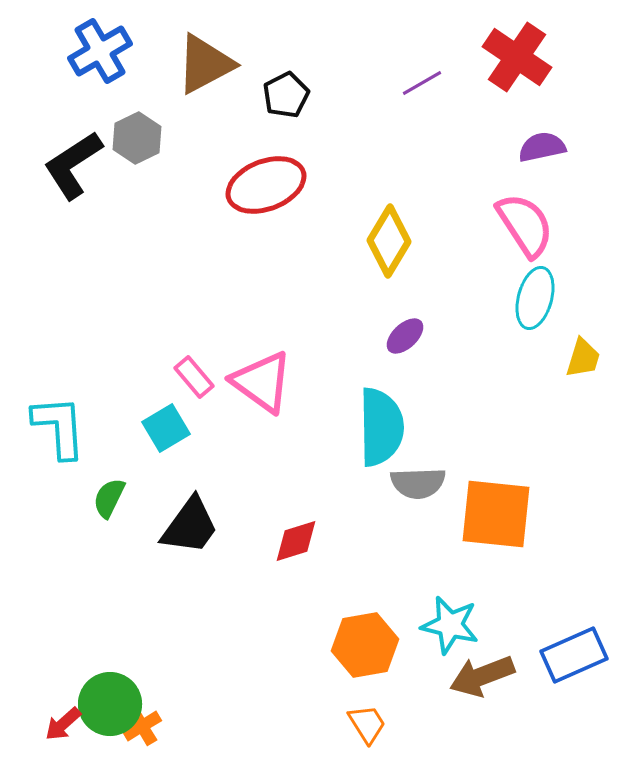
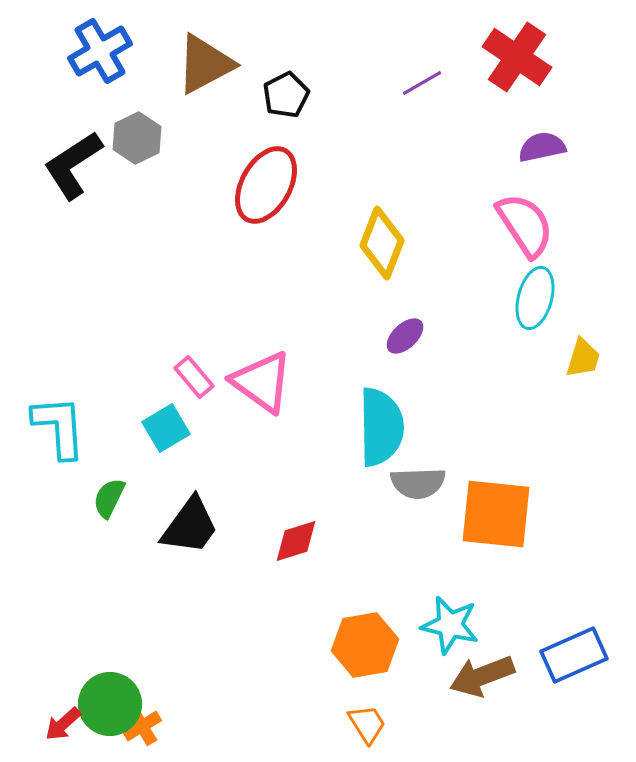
red ellipse: rotated 40 degrees counterclockwise
yellow diamond: moved 7 px left, 2 px down; rotated 10 degrees counterclockwise
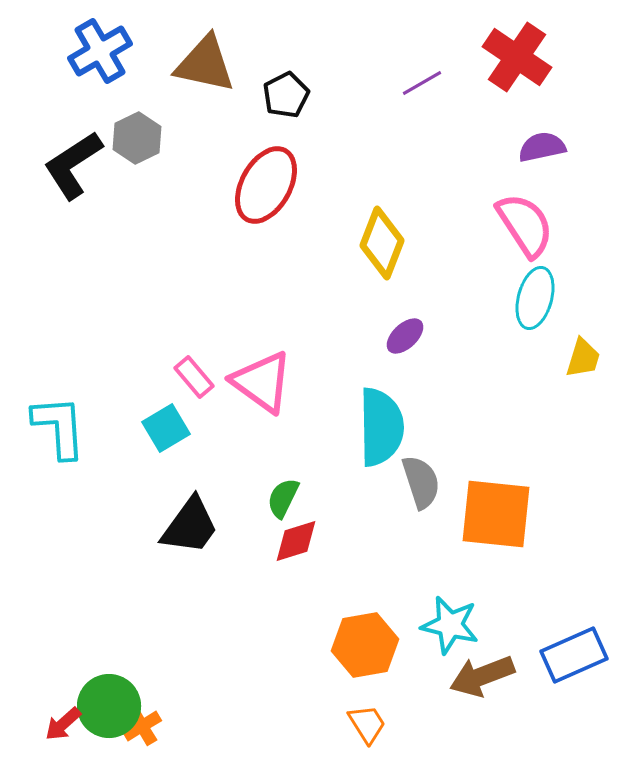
brown triangle: rotated 40 degrees clockwise
gray semicircle: moved 3 px right, 1 px up; rotated 106 degrees counterclockwise
green semicircle: moved 174 px right
green circle: moved 1 px left, 2 px down
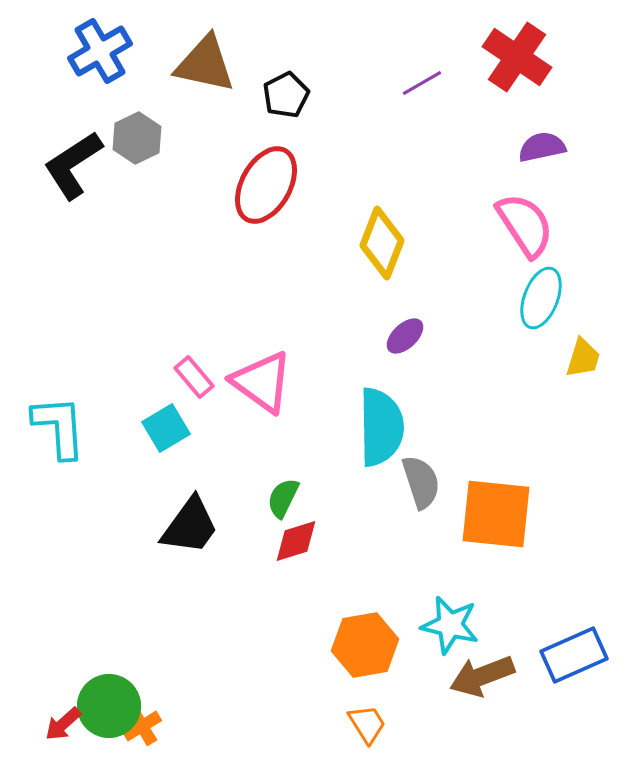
cyan ellipse: moved 6 px right; rotated 6 degrees clockwise
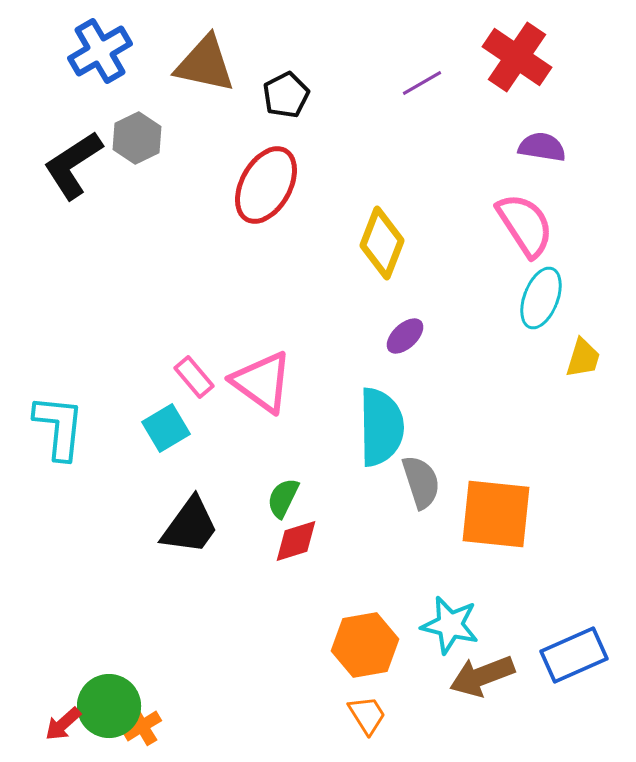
purple semicircle: rotated 21 degrees clockwise
cyan L-shape: rotated 10 degrees clockwise
orange trapezoid: moved 9 px up
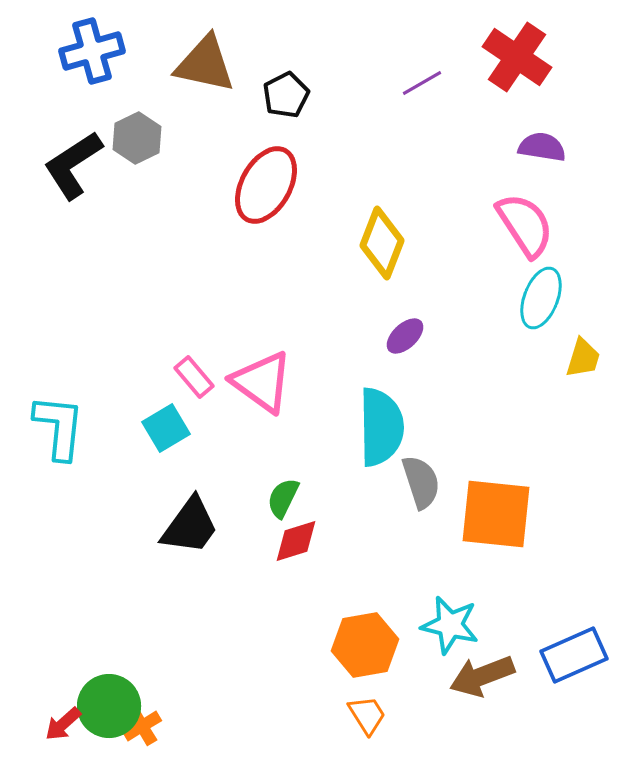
blue cross: moved 8 px left; rotated 14 degrees clockwise
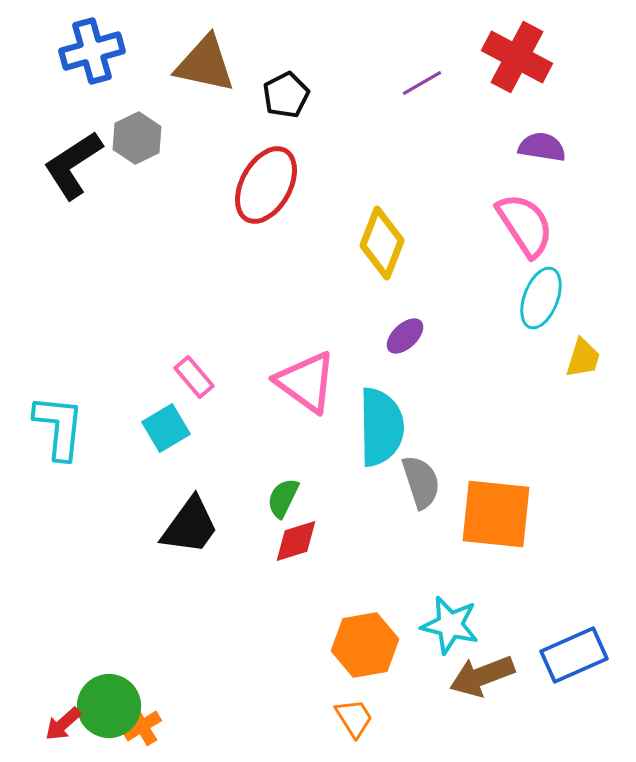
red cross: rotated 6 degrees counterclockwise
pink triangle: moved 44 px right
orange trapezoid: moved 13 px left, 3 px down
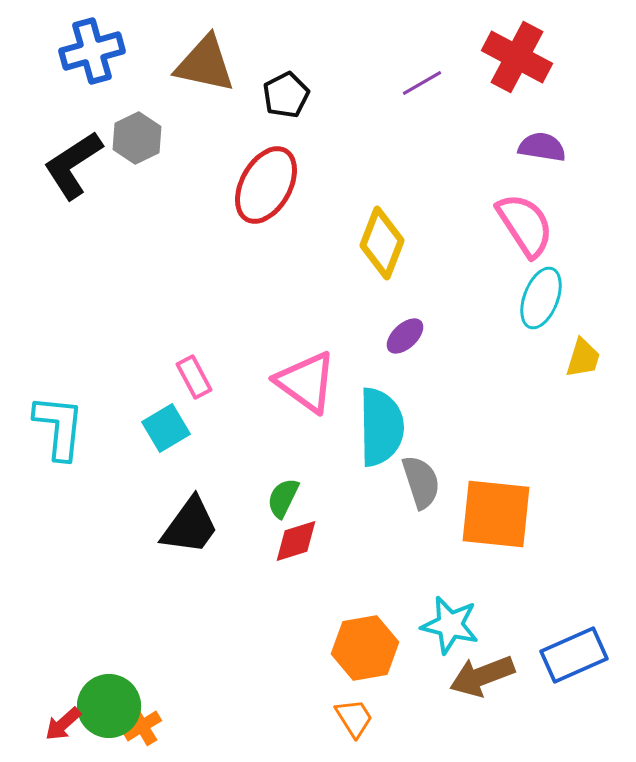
pink rectangle: rotated 12 degrees clockwise
orange hexagon: moved 3 px down
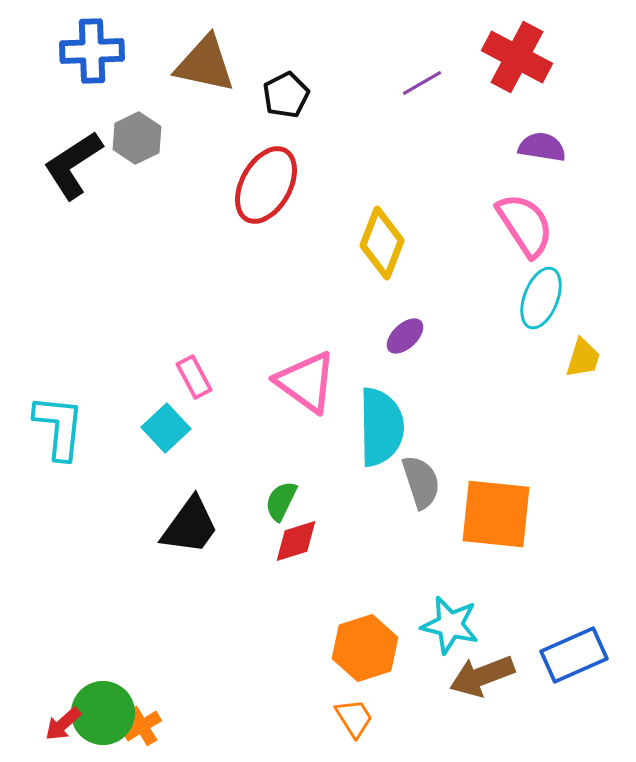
blue cross: rotated 14 degrees clockwise
cyan square: rotated 12 degrees counterclockwise
green semicircle: moved 2 px left, 3 px down
orange hexagon: rotated 8 degrees counterclockwise
green circle: moved 6 px left, 7 px down
